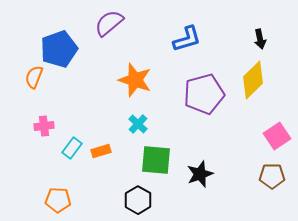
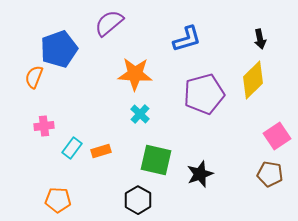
orange star: moved 6 px up; rotated 16 degrees counterclockwise
cyan cross: moved 2 px right, 10 px up
green square: rotated 8 degrees clockwise
brown pentagon: moved 2 px left, 2 px up; rotated 10 degrees clockwise
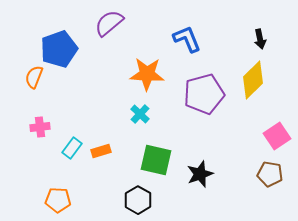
blue L-shape: rotated 96 degrees counterclockwise
orange star: moved 12 px right
pink cross: moved 4 px left, 1 px down
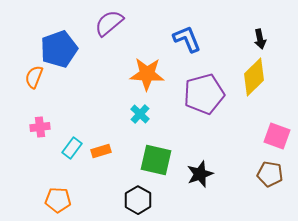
yellow diamond: moved 1 px right, 3 px up
pink square: rotated 36 degrees counterclockwise
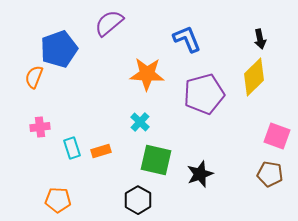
cyan cross: moved 8 px down
cyan rectangle: rotated 55 degrees counterclockwise
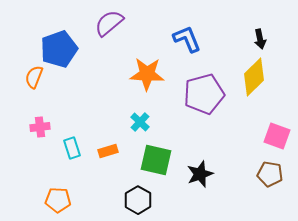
orange rectangle: moved 7 px right
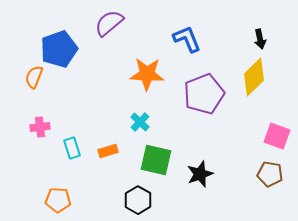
purple pentagon: rotated 6 degrees counterclockwise
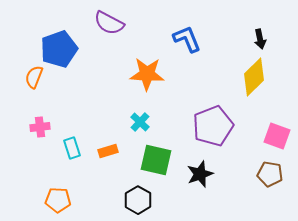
purple semicircle: rotated 112 degrees counterclockwise
purple pentagon: moved 9 px right, 32 px down
